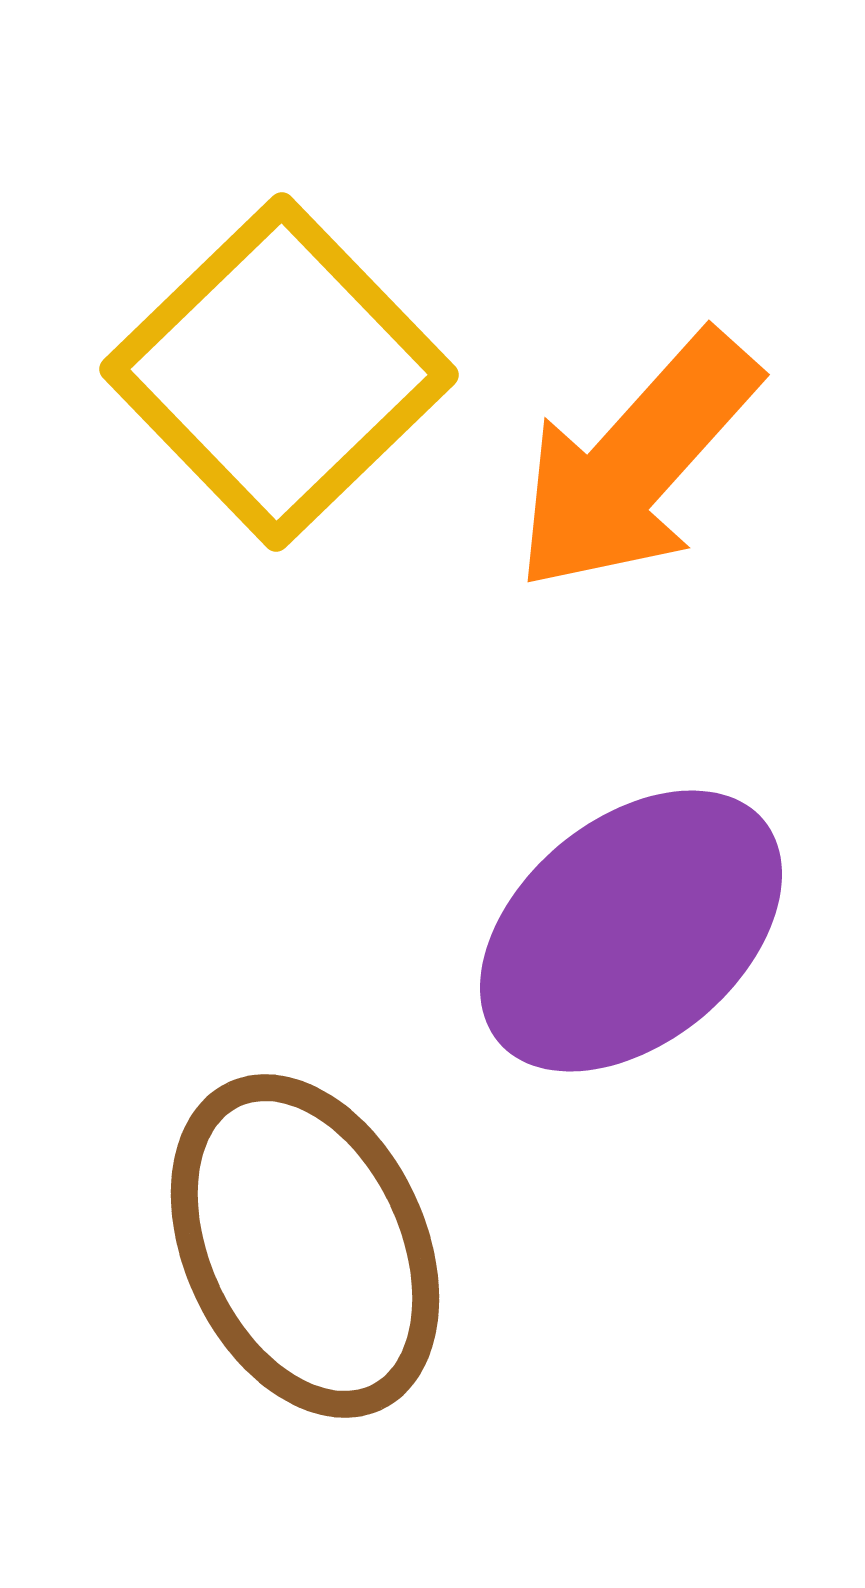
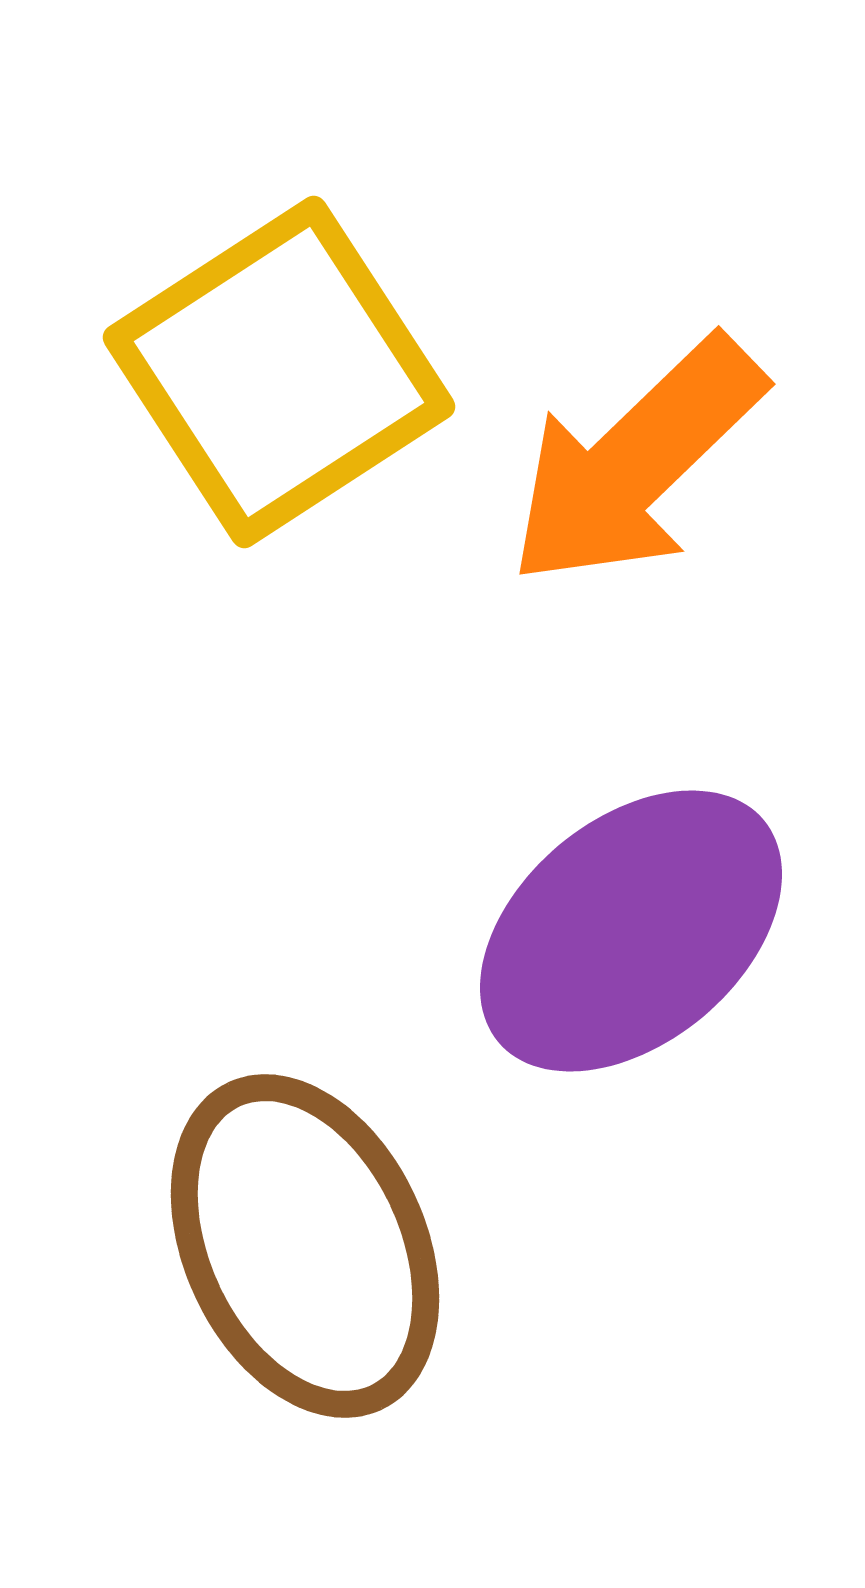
yellow square: rotated 11 degrees clockwise
orange arrow: rotated 4 degrees clockwise
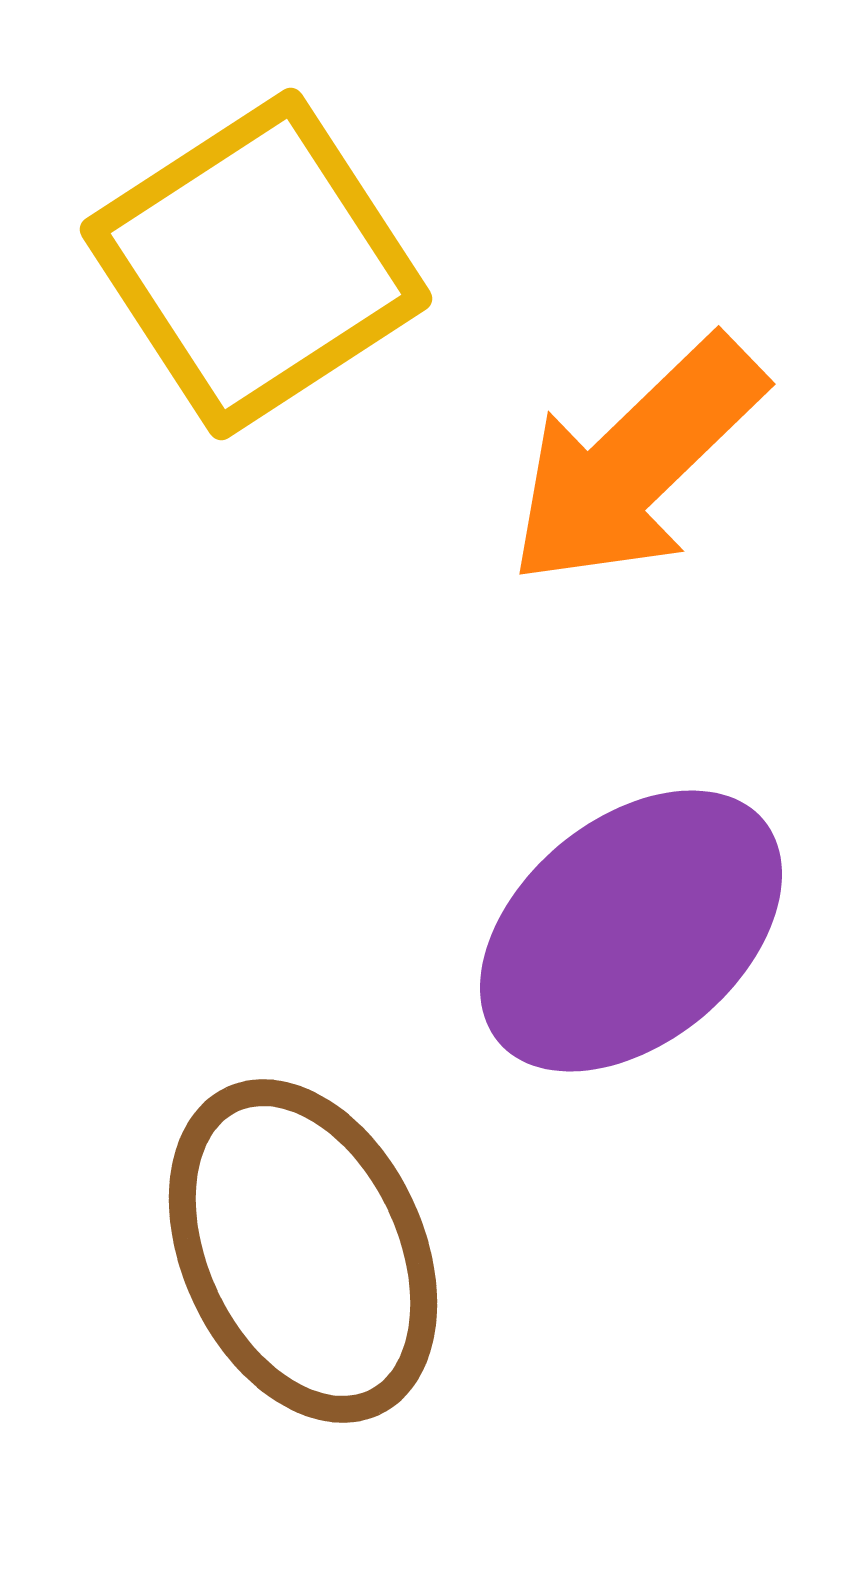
yellow square: moved 23 px left, 108 px up
brown ellipse: moved 2 px left, 5 px down
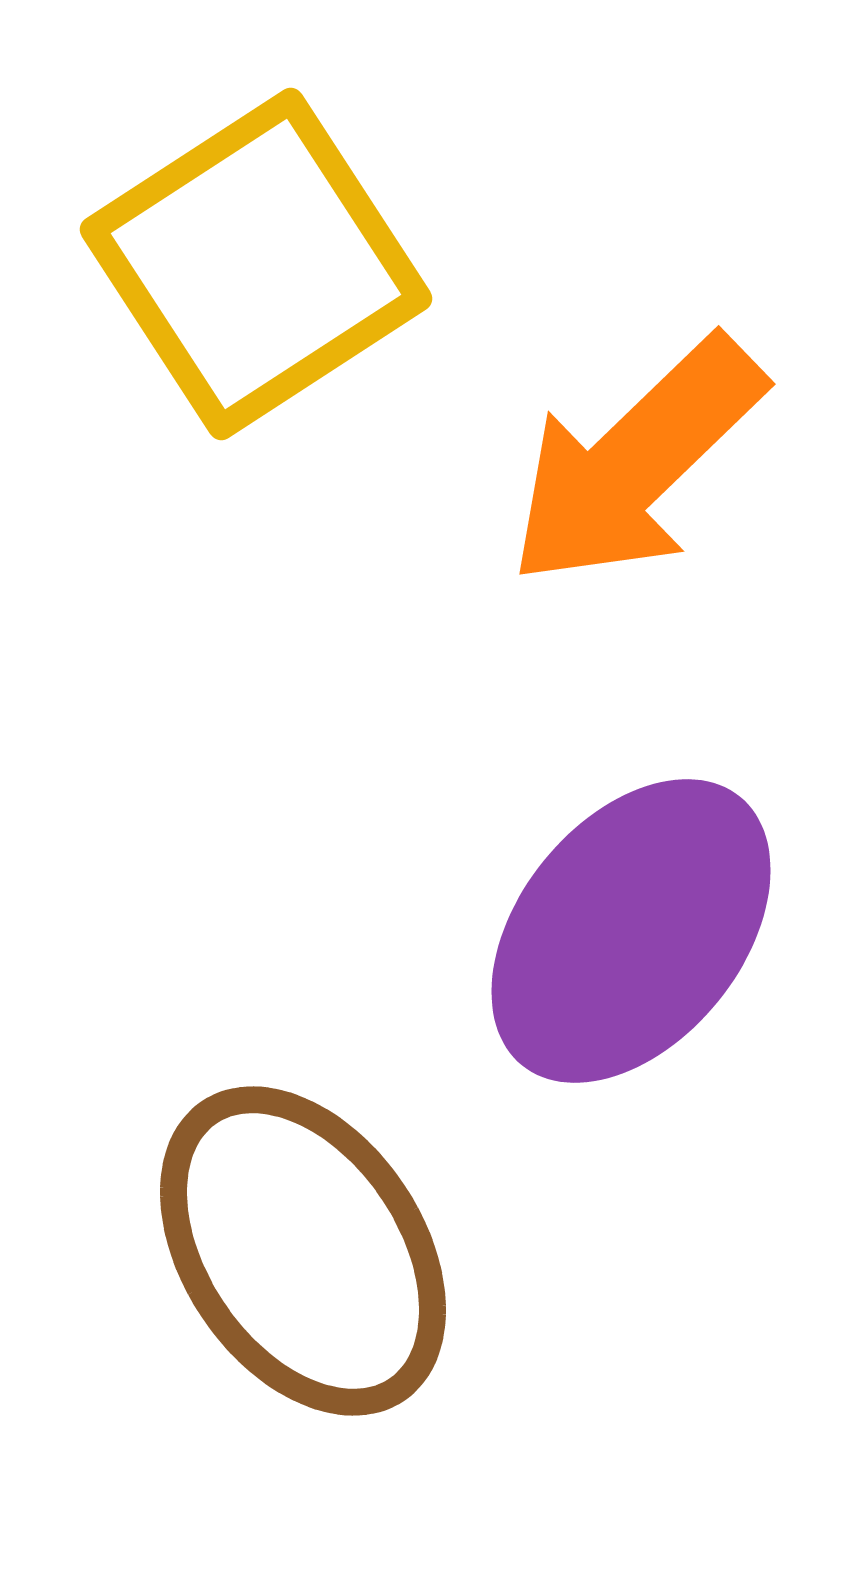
purple ellipse: rotated 11 degrees counterclockwise
brown ellipse: rotated 9 degrees counterclockwise
